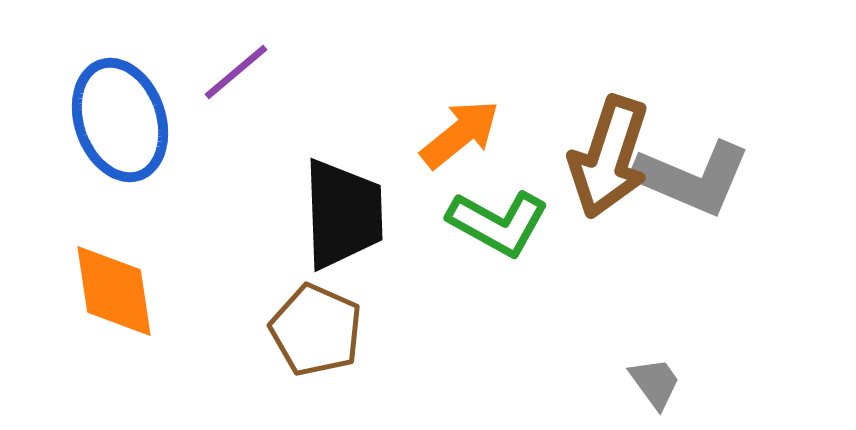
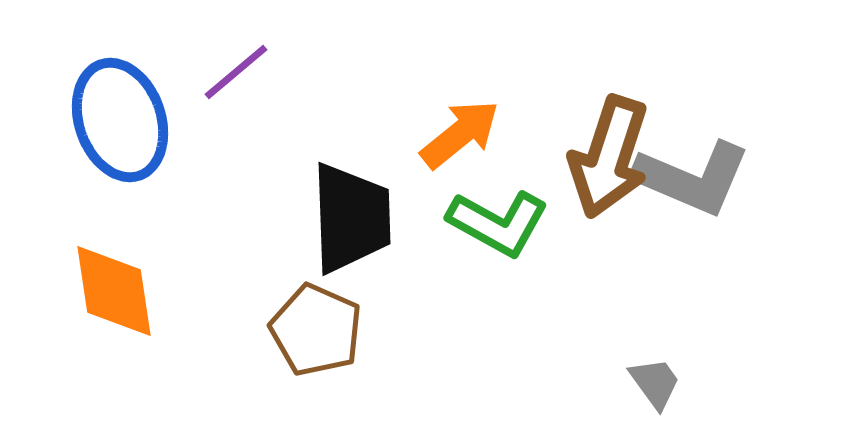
black trapezoid: moved 8 px right, 4 px down
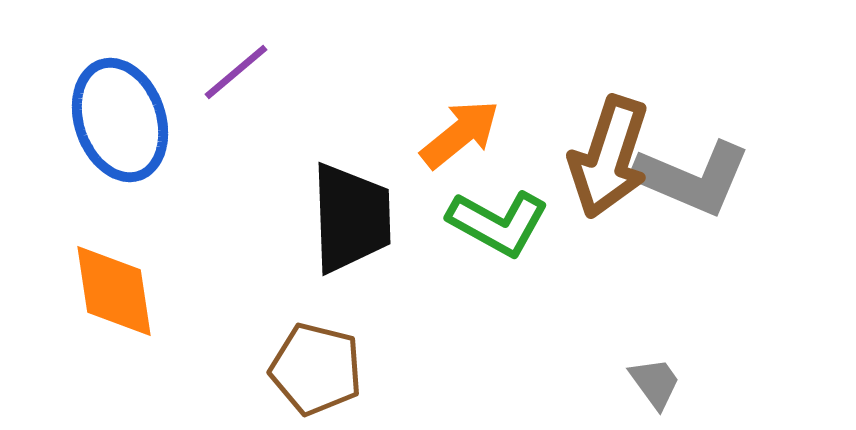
brown pentagon: moved 39 px down; rotated 10 degrees counterclockwise
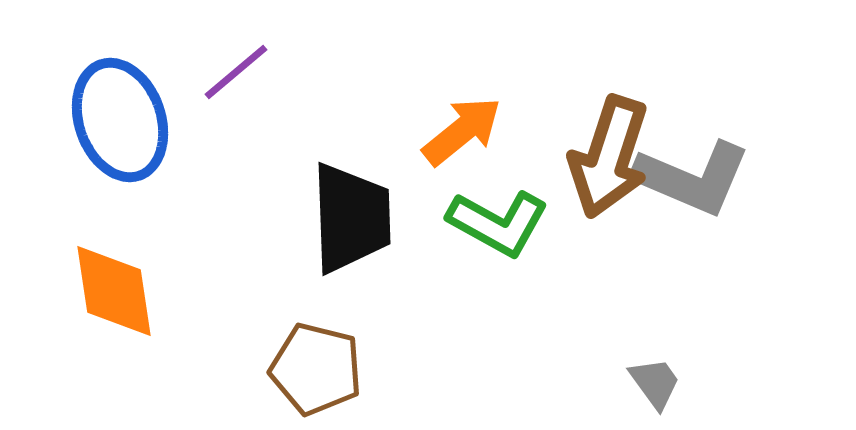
orange arrow: moved 2 px right, 3 px up
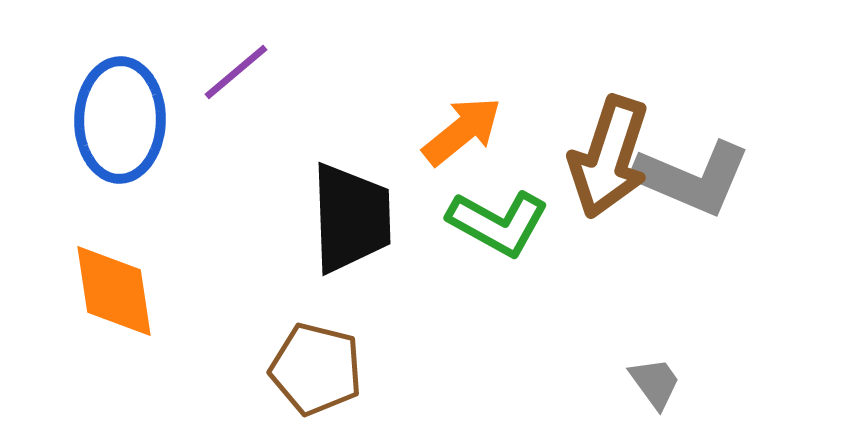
blue ellipse: rotated 20 degrees clockwise
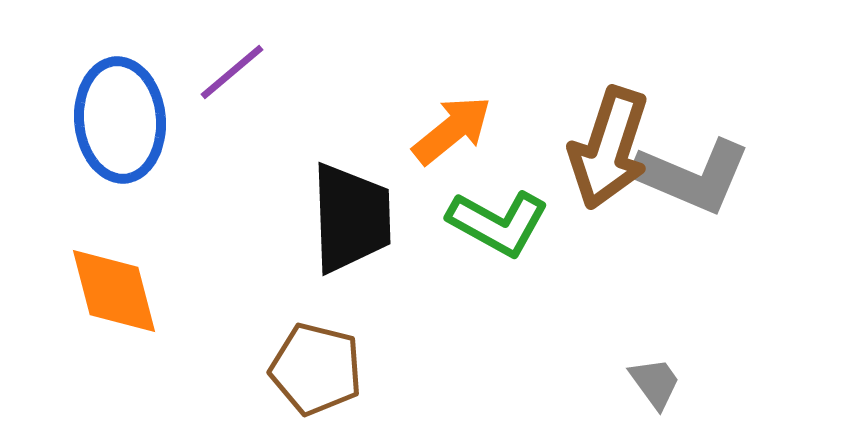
purple line: moved 4 px left
blue ellipse: rotated 6 degrees counterclockwise
orange arrow: moved 10 px left, 1 px up
brown arrow: moved 9 px up
gray L-shape: moved 2 px up
orange diamond: rotated 6 degrees counterclockwise
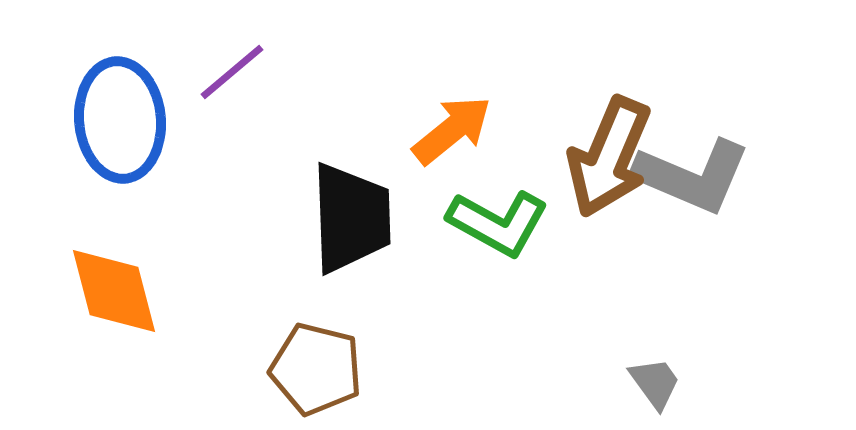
brown arrow: moved 9 px down; rotated 5 degrees clockwise
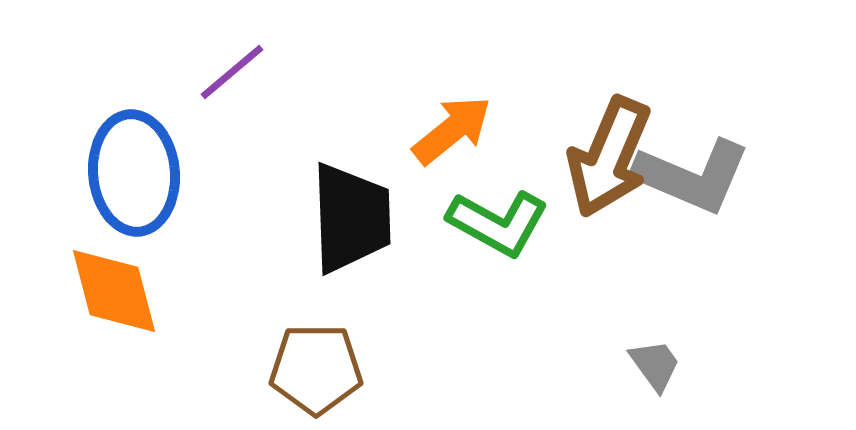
blue ellipse: moved 14 px right, 53 px down
brown pentagon: rotated 14 degrees counterclockwise
gray trapezoid: moved 18 px up
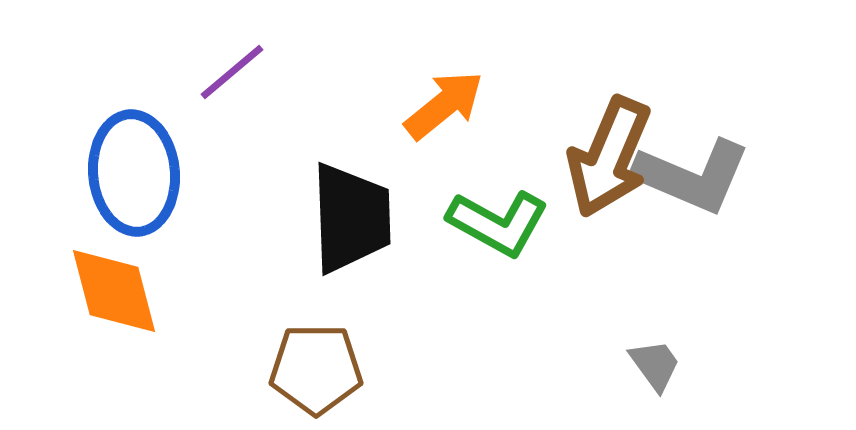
orange arrow: moved 8 px left, 25 px up
